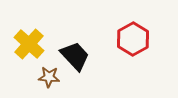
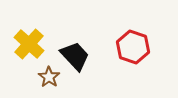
red hexagon: moved 8 px down; rotated 12 degrees counterclockwise
brown star: rotated 30 degrees clockwise
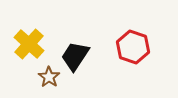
black trapezoid: rotated 104 degrees counterclockwise
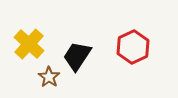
red hexagon: rotated 16 degrees clockwise
black trapezoid: moved 2 px right
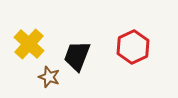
black trapezoid: rotated 12 degrees counterclockwise
brown star: rotated 15 degrees counterclockwise
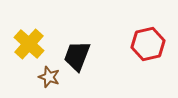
red hexagon: moved 15 px right, 3 px up; rotated 12 degrees clockwise
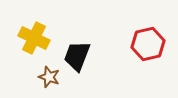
yellow cross: moved 5 px right, 6 px up; rotated 16 degrees counterclockwise
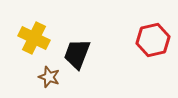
red hexagon: moved 5 px right, 4 px up
black trapezoid: moved 2 px up
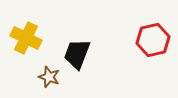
yellow cross: moved 8 px left
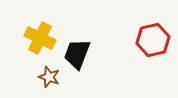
yellow cross: moved 14 px right
